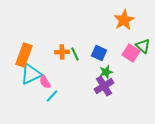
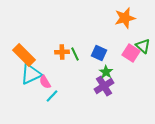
orange star: moved 1 px right, 2 px up; rotated 15 degrees clockwise
orange rectangle: rotated 65 degrees counterclockwise
green star: rotated 24 degrees counterclockwise
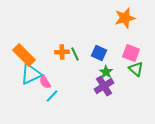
green triangle: moved 7 px left, 23 px down
pink square: rotated 12 degrees counterclockwise
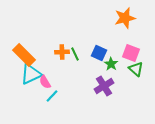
green star: moved 5 px right, 8 px up
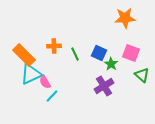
orange star: rotated 10 degrees clockwise
orange cross: moved 8 px left, 6 px up
green triangle: moved 6 px right, 6 px down
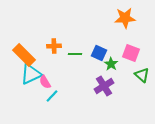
green line: rotated 64 degrees counterclockwise
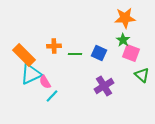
green star: moved 12 px right, 24 px up
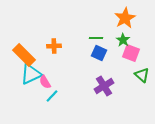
orange star: rotated 25 degrees counterclockwise
green line: moved 21 px right, 16 px up
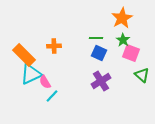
orange star: moved 3 px left
purple cross: moved 3 px left, 5 px up
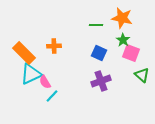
orange star: rotated 30 degrees counterclockwise
green line: moved 13 px up
orange rectangle: moved 2 px up
purple cross: rotated 12 degrees clockwise
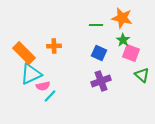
pink semicircle: moved 2 px left, 4 px down; rotated 72 degrees counterclockwise
cyan line: moved 2 px left
